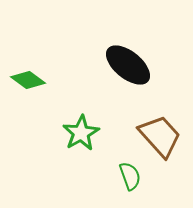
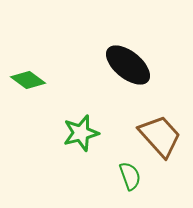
green star: rotated 15 degrees clockwise
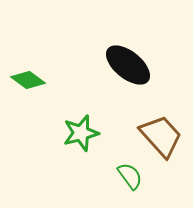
brown trapezoid: moved 1 px right
green semicircle: rotated 16 degrees counterclockwise
